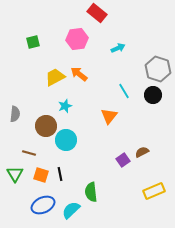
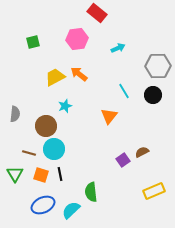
gray hexagon: moved 3 px up; rotated 20 degrees counterclockwise
cyan circle: moved 12 px left, 9 px down
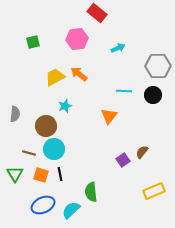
cyan line: rotated 56 degrees counterclockwise
brown semicircle: rotated 24 degrees counterclockwise
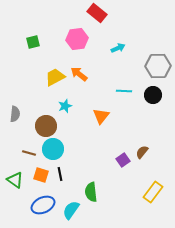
orange triangle: moved 8 px left
cyan circle: moved 1 px left
green triangle: moved 6 px down; rotated 24 degrees counterclockwise
yellow rectangle: moved 1 px left, 1 px down; rotated 30 degrees counterclockwise
cyan semicircle: rotated 12 degrees counterclockwise
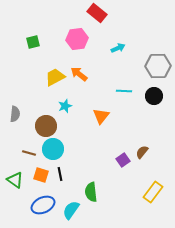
black circle: moved 1 px right, 1 px down
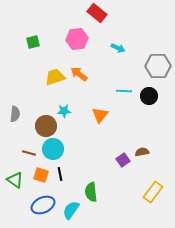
cyan arrow: rotated 48 degrees clockwise
yellow trapezoid: rotated 10 degrees clockwise
black circle: moved 5 px left
cyan star: moved 1 px left, 5 px down; rotated 16 degrees clockwise
orange triangle: moved 1 px left, 1 px up
brown semicircle: rotated 40 degrees clockwise
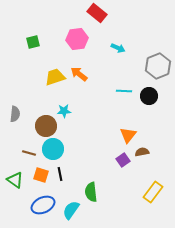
gray hexagon: rotated 20 degrees counterclockwise
orange triangle: moved 28 px right, 20 px down
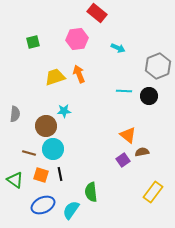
orange arrow: rotated 30 degrees clockwise
orange triangle: rotated 30 degrees counterclockwise
